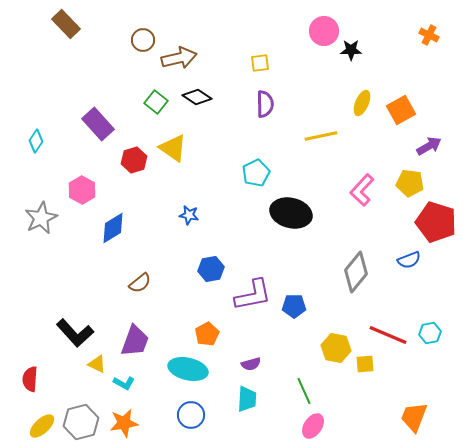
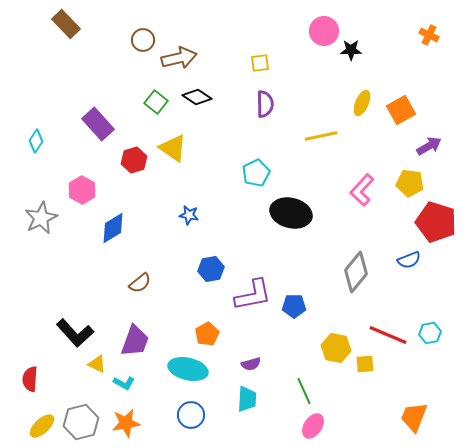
orange star at (124, 423): moved 2 px right
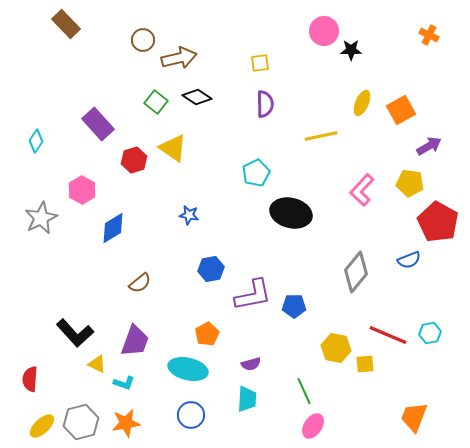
red pentagon at (436, 222): moved 2 px right; rotated 12 degrees clockwise
cyan L-shape at (124, 383): rotated 10 degrees counterclockwise
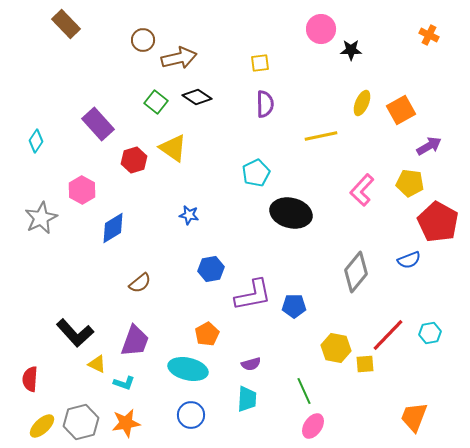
pink circle at (324, 31): moved 3 px left, 2 px up
red line at (388, 335): rotated 69 degrees counterclockwise
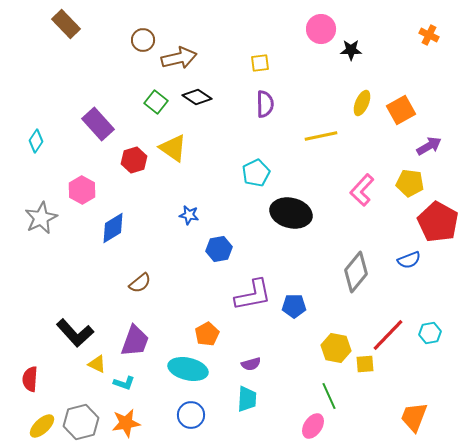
blue hexagon at (211, 269): moved 8 px right, 20 px up
green line at (304, 391): moved 25 px right, 5 px down
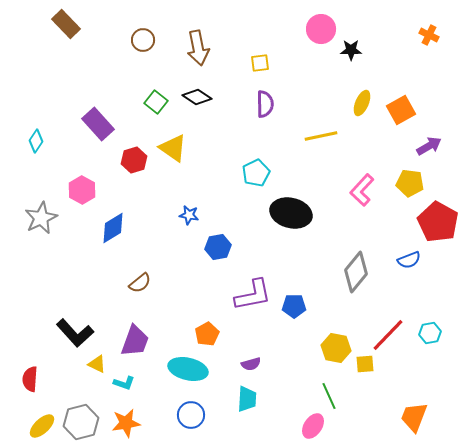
brown arrow at (179, 58): moved 19 px right, 10 px up; rotated 92 degrees clockwise
blue hexagon at (219, 249): moved 1 px left, 2 px up
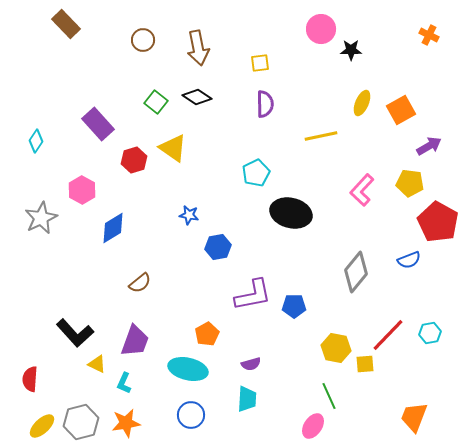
cyan L-shape at (124, 383): rotated 95 degrees clockwise
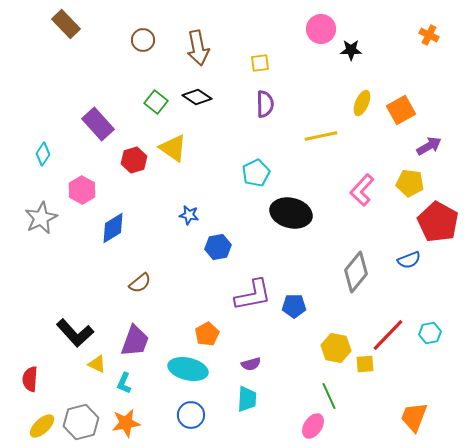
cyan diamond at (36, 141): moved 7 px right, 13 px down
